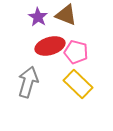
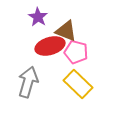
brown triangle: moved 16 px down
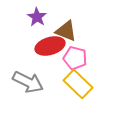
purple star: moved 1 px left
pink pentagon: moved 1 px left, 6 px down
gray arrow: rotated 100 degrees clockwise
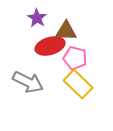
purple star: moved 1 px down
brown triangle: rotated 20 degrees counterclockwise
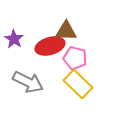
purple star: moved 23 px left, 21 px down
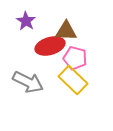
purple star: moved 12 px right, 18 px up
yellow rectangle: moved 5 px left, 4 px up
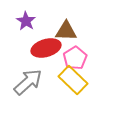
red ellipse: moved 4 px left, 2 px down
pink pentagon: rotated 25 degrees clockwise
gray arrow: rotated 68 degrees counterclockwise
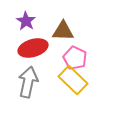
brown triangle: moved 3 px left
red ellipse: moved 13 px left
pink pentagon: rotated 15 degrees counterclockwise
gray arrow: rotated 36 degrees counterclockwise
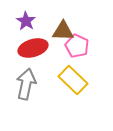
pink pentagon: moved 2 px right, 12 px up
gray arrow: moved 2 px left, 2 px down
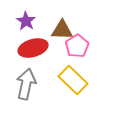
brown triangle: moved 1 px left, 1 px up
pink pentagon: rotated 15 degrees clockwise
